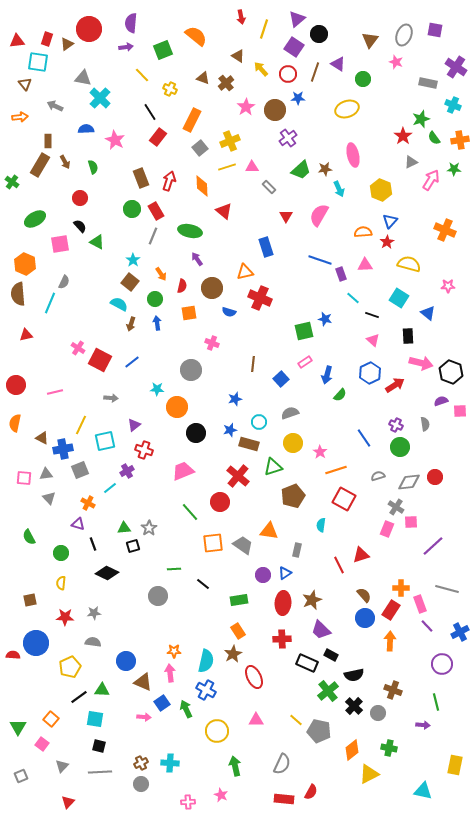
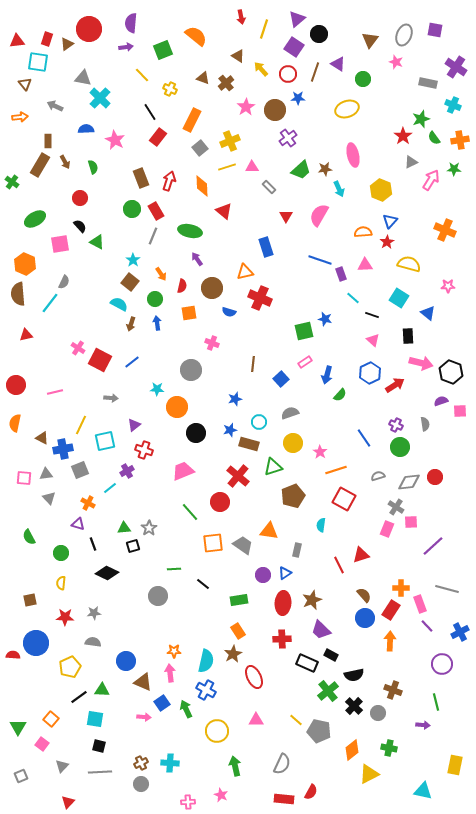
cyan line at (50, 303): rotated 15 degrees clockwise
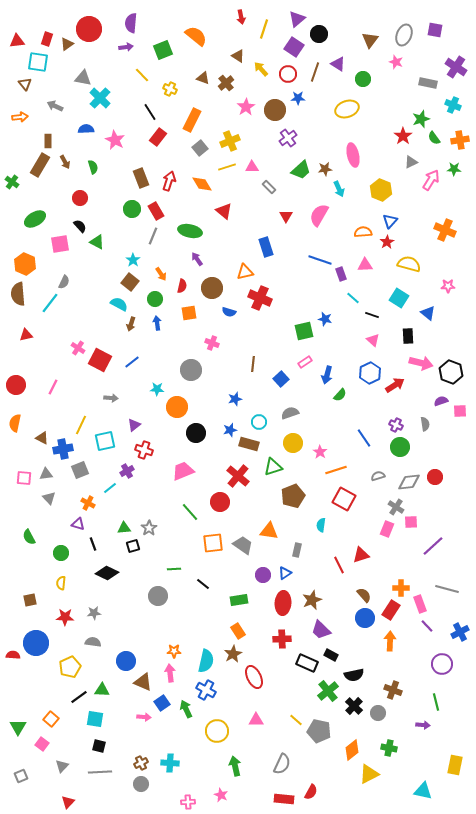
orange diamond at (202, 186): moved 2 px up; rotated 30 degrees counterclockwise
pink line at (55, 392): moved 2 px left, 5 px up; rotated 49 degrees counterclockwise
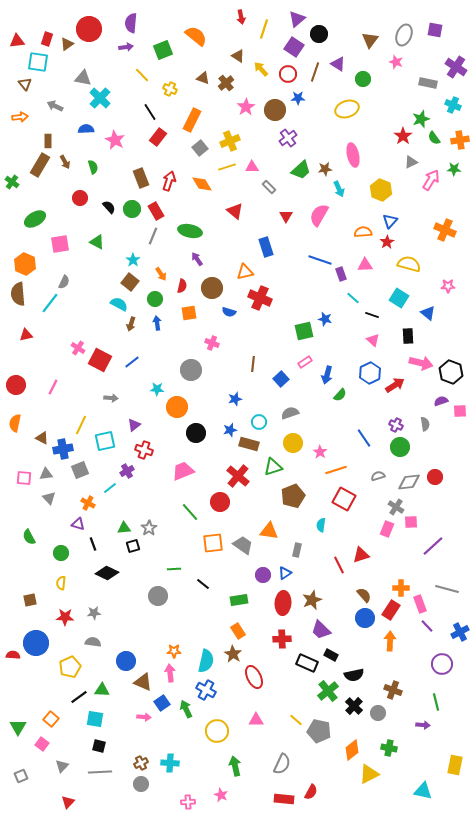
red triangle at (224, 211): moved 11 px right
black semicircle at (80, 226): moved 29 px right, 19 px up
brown star at (233, 654): rotated 12 degrees counterclockwise
